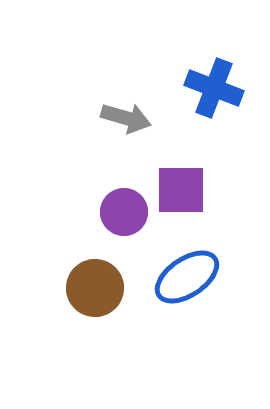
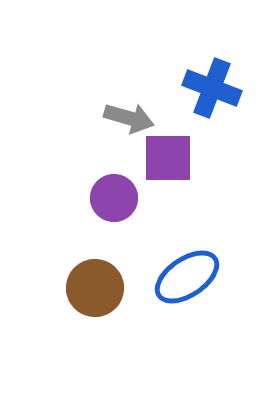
blue cross: moved 2 px left
gray arrow: moved 3 px right
purple square: moved 13 px left, 32 px up
purple circle: moved 10 px left, 14 px up
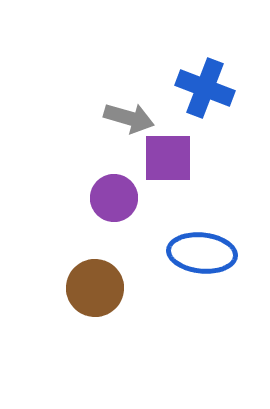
blue cross: moved 7 px left
blue ellipse: moved 15 px right, 24 px up; rotated 40 degrees clockwise
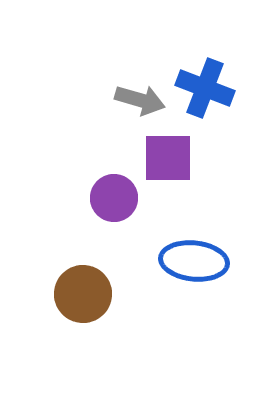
gray arrow: moved 11 px right, 18 px up
blue ellipse: moved 8 px left, 8 px down
brown circle: moved 12 px left, 6 px down
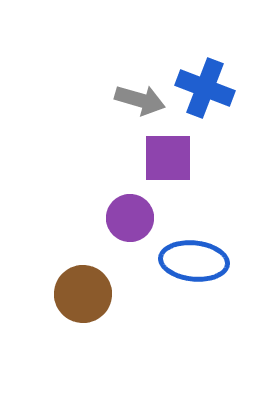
purple circle: moved 16 px right, 20 px down
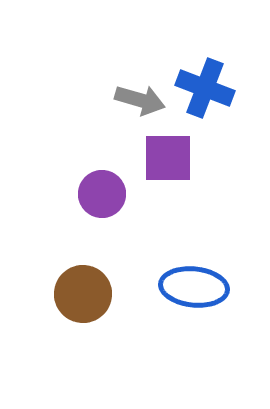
purple circle: moved 28 px left, 24 px up
blue ellipse: moved 26 px down
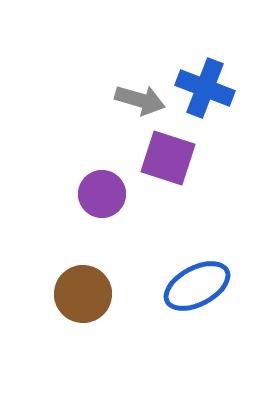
purple square: rotated 18 degrees clockwise
blue ellipse: moved 3 px right, 1 px up; rotated 34 degrees counterclockwise
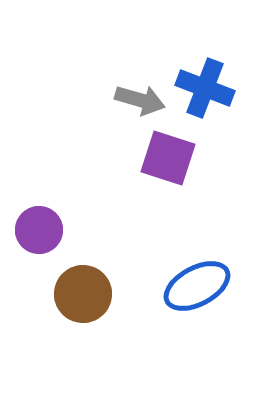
purple circle: moved 63 px left, 36 px down
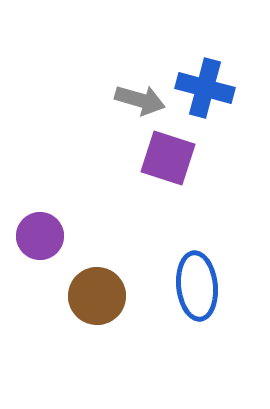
blue cross: rotated 6 degrees counterclockwise
purple circle: moved 1 px right, 6 px down
blue ellipse: rotated 68 degrees counterclockwise
brown circle: moved 14 px right, 2 px down
